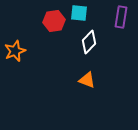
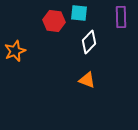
purple rectangle: rotated 10 degrees counterclockwise
red hexagon: rotated 15 degrees clockwise
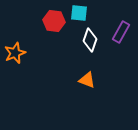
purple rectangle: moved 15 px down; rotated 30 degrees clockwise
white diamond: moved 1 px right, 2 px up; rotated 25 degrees counterclockwise
orange star: moved 2 px down
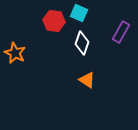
cyan square: rotated 18 degrees clockwise
white diamond: moved 8 px left, 3 px down
orange star: rotated 25 degrees counterclockwise
orange triangle: rotated 12 degrees clockwise
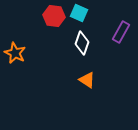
red hexagon: moved 5 px up
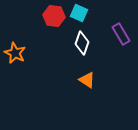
purple rectangle: moved 2 px down; rotated 60 degrees counterclockwise
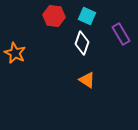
cyan square: moved 8 px right, 3 px down
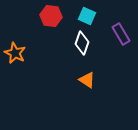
red hexagon: moved 3 px left
